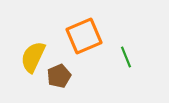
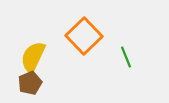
orange square: rotated 21 degrees counterclockwise
brown pentagon: moved 29 px left, 7 px down
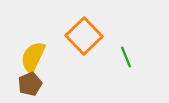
brown pentagon: moved 1 px down
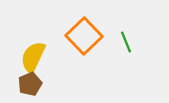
green line: moved 15 px up
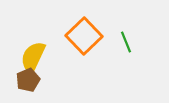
brown pentagon: moved 2 px left, 4 px up
